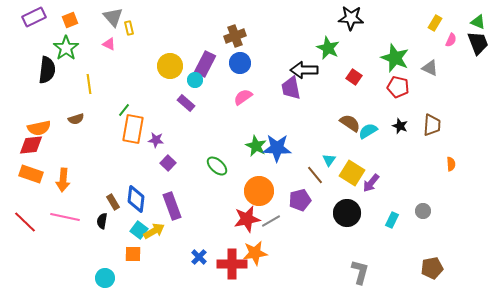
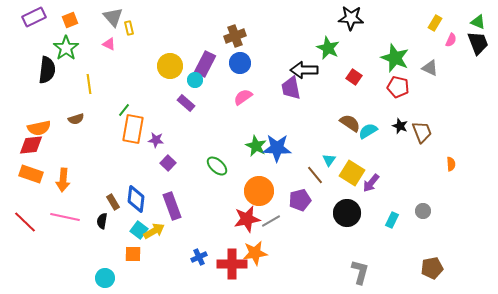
brown trapezoid at (432, 125): moved 10 px left, 7 px down; rotated 25 degrees counterclockwise
blue cross at (199, 257): rotated 21 degrees clockwise
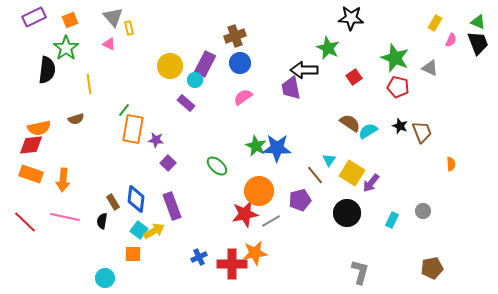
red square at (354, 77): rotated 21 degrees clockwise
red star at (247, 219): moved 2 px left, 5 px up
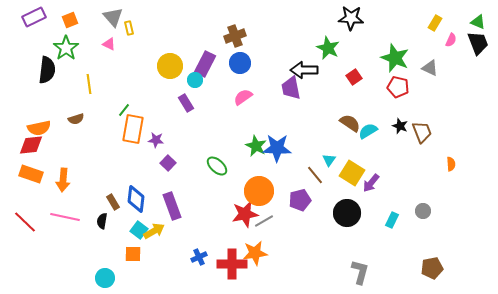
purple rectangle at (186, 103): rotated 18 degrees clockwise
gray line at (271, 221): moved 7 px left
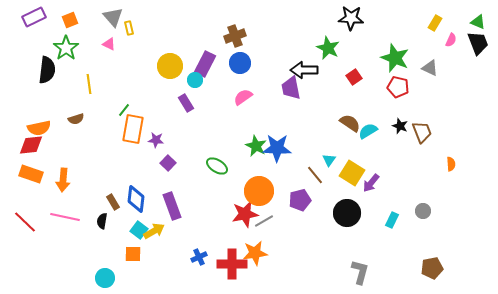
green ellipse at (217, 166): rotated 10 degrees counterclockwise
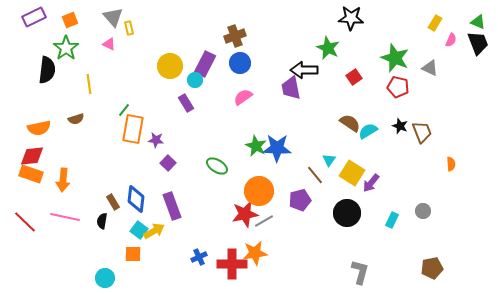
red diamond at (31, 145): moved 1 px right, 11 px down
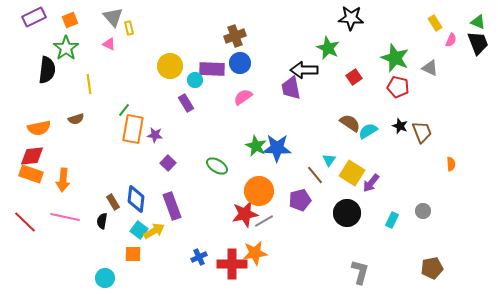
yellow rectangle at (435, 23): rotated 63 degrees counterclockwise
purple rectangle at (205, 64): moved 7 px right, 5 px down; rotated 65 degrees clockwise
purple star at (156, 140): moved 1 px left, 5 px up
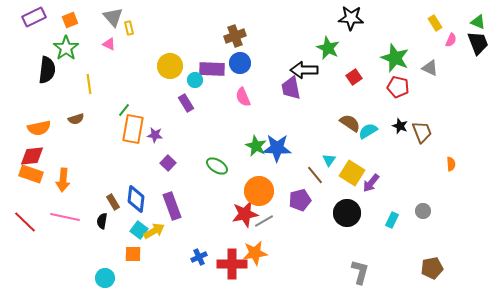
pink semicircle at (243, 97): rotated 78 degrees counterclockwise
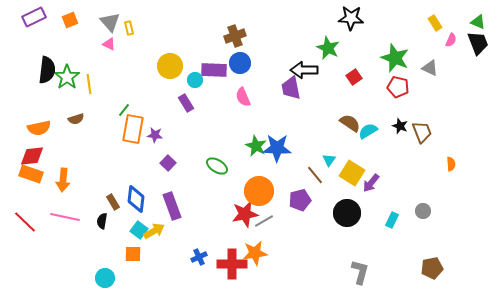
gray triangle at (113, 17): moved 3 px left, 5 px down
green star at (66, 48): moved 1 px right, 29 px down
purple rectangle at (212, 69): moved 2 px right, 1 px down
